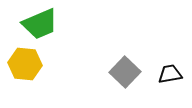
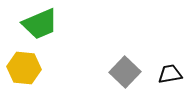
yellow hexagon: moved 1 px left, 4 px down
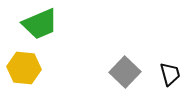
black trapezoid: rotated 85 degrees clockwise
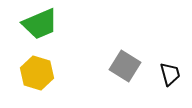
yellow hexagon: moved 13 px right, 5 px down; rotated 12 degrees clockwise
gray square: moved 6 px up; rotated 12 degrees counterclockwise
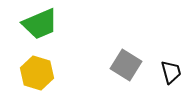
gray square: moved 1 px right, 1 px up
black trapezoid: moved 1 px right, 2 px up
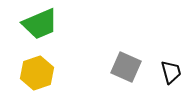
gray square: moved 2 px down; rotated 8 degrees counterclockwise
yellow hexagon: rotated 24 degrees clockwise
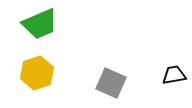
gray square: moved 15 px left, 16 px down
black trapezoid: moved 3 px right, 3 px down; rotated 85 degrees counterclockwise
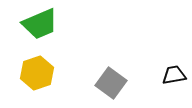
gray square: rotated 12 degrees clockwise
